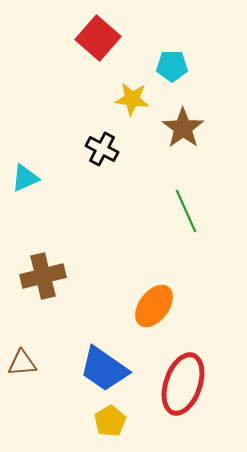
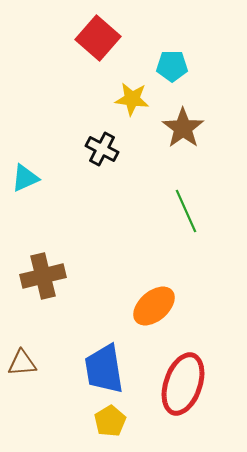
orange ellipse: rotated 12 degrees clockwise
blue trapezoid: rotated 46 degrees clockwise
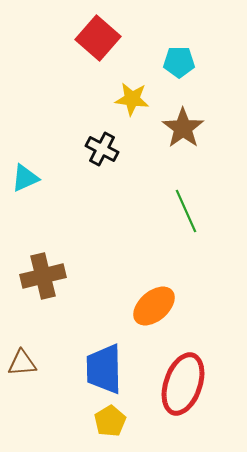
cyan pentagon: moved 7 px right, 4 px up
blue trapezoid: rotated 8 degrees clockwise
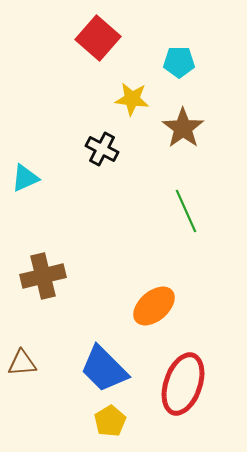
blue trapezoid: rotated 44 degrees counterclockwise
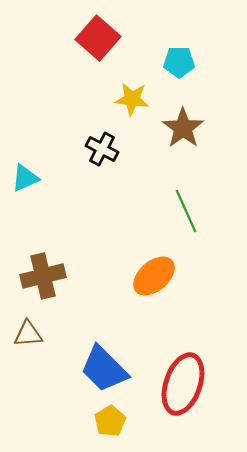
orange ellipse: moved 30 px up
brown triangle: moved 6 px right, 29 px up
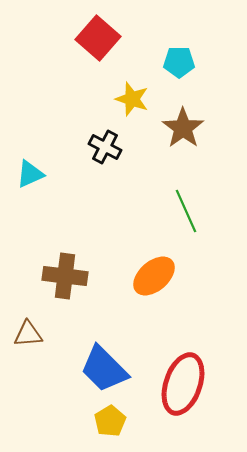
yellow star: rotated 12 degrees clockwise
black cross: moved 3 px right, 2 px up
cyan triangle: moved 5 px right, 4 px up
brown cross: moved 22 px right; rotated 21 degrees clockwise
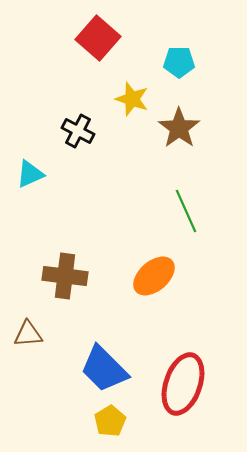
brown star: moved 4 px left
black cross: moved 27 px left, 16 px up
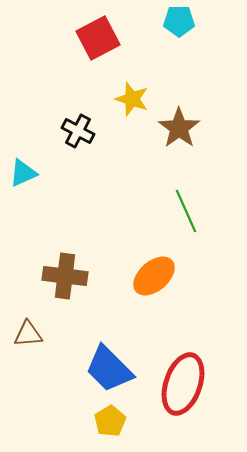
red square: rotated 21 degrees clockwise
cyan pentagon: moved 41 px up
cyan triangle: moved 7 px left, 1 px up
blue trapezoid: moved 5 px right
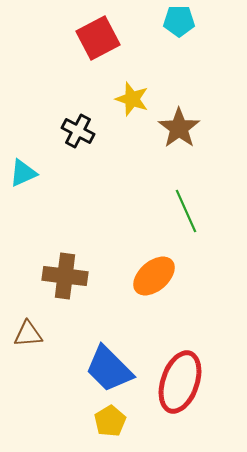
red ellipse: moved 3 px left, 2 px up
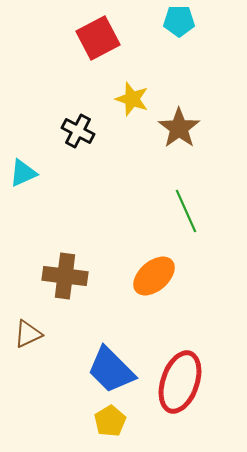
brown triangle: rotated 20 degrees counterclockwise
blue trapezoid: moved 2 px right, 1 px down
